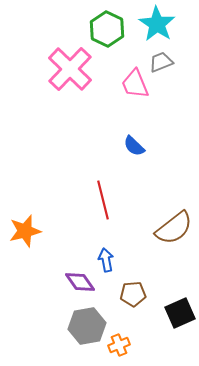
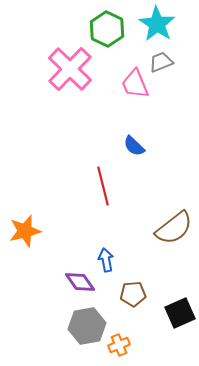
red line: moved 14 px up
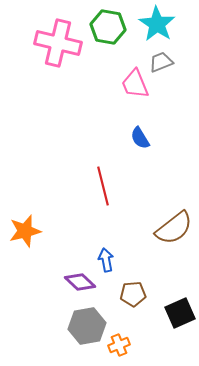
green hexagon: moved 1 px right, 2 px up; rotated 16 degrees counterclockwise
pink cross: moved 12 px left, 26 px up; rotated 30 degrees counterclockwise
blue semicircle: moved 6 px right, 8 px up; rotated 15 degrees clockwise
purple diamond: rotated 12 degrees counterclockwise
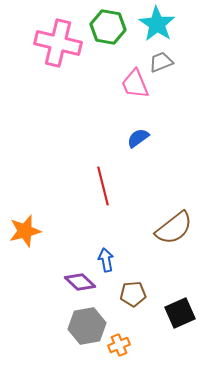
blue semicircle: moved 2 px left; rotated 85 degrees clockwise
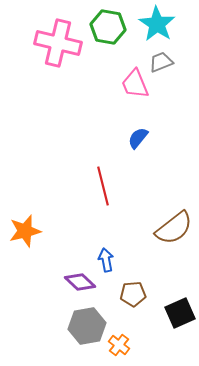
blue semicircle: rotated 15 degrees counterclockwise
orange cross: rotated 30 degrees counterclockwise
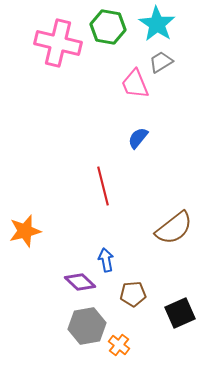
gray trapezoid: rotated 10 degrees counterclockwise
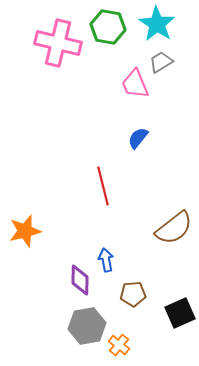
purple diamond: moved 2 px up; rotated 48 degrees clockwise
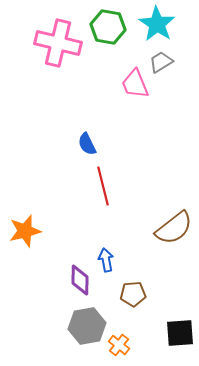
blue semicircle: moved 51 px left, 6 px down; rotated 65 degrees counterclockwise
black square: moved 20 px down; rotated 20 degrees clockwise
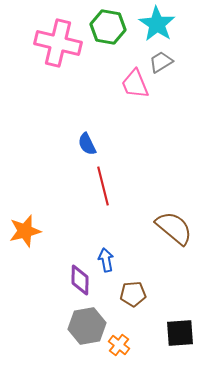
brown semicircle: rotated 102 degrees counterclockwise
